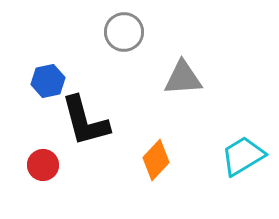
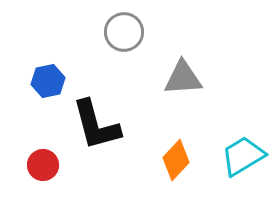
black L-shape: moved 11 px right, 4 px down
orange diamond: moved 20 px right
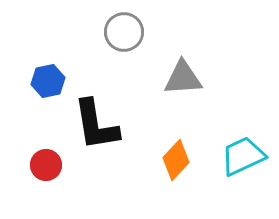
black L-shape: rotated 6 degrees clockwise
cyan trapezoid: rotated 6 degrees clockwise
red circle: moved 3 px right
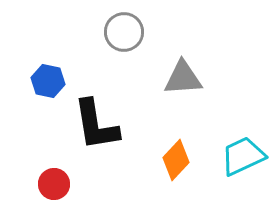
blue hexagon: rotated 24 degrees clockwise
red circle: moved 8 px right, 19 px down
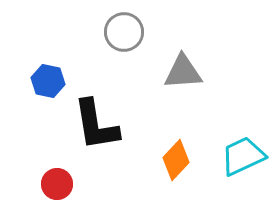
gray triangle: moved 6 px up
red circle: moved 3 px right
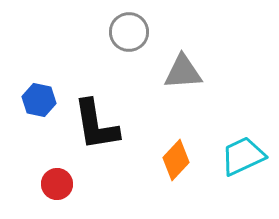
gray circle: moved 5 px right
blue hexagon: moved 9 px left, 19 px down
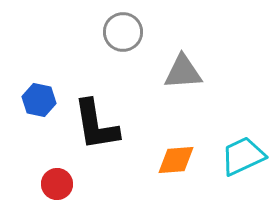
gray circle: moved 6 px left
orange diamond: rotated 42 degrees clockwise
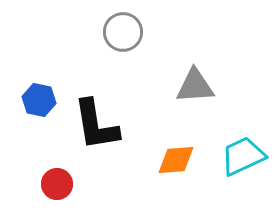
gray triangle: moved 12 px right, 14 px down
